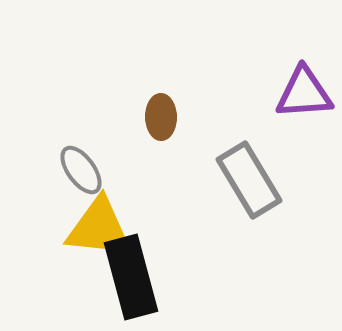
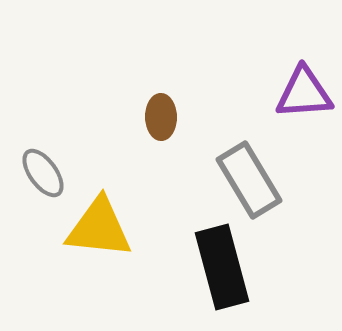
gray ellipse: moved 38 px left, 3 px down
black rectangle: moved 91 px right, 10 px up
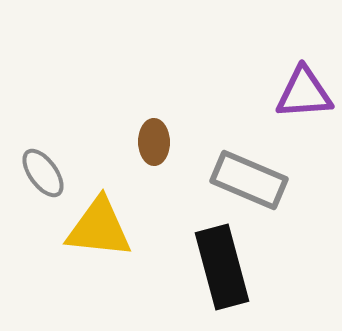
brown ellipse: moved 7 px left, 25 px down
gray rectangle: rotated 36 degrees counterclockwise
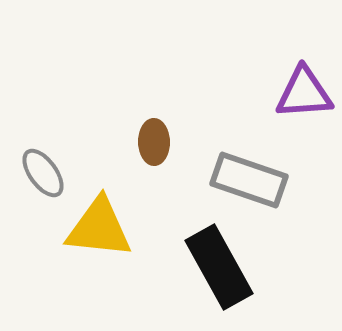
gray rectangle: rotated 4 degrees counterclockwise
black rectangle: moved 3 px left; rotated 14 degrees counterclockwise
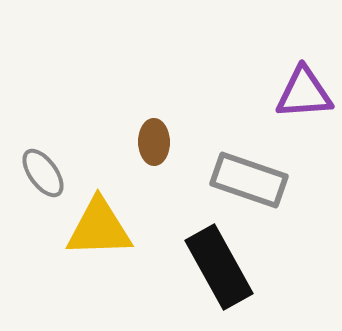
yellow triangle: rotated 8 degrees counterclockwise
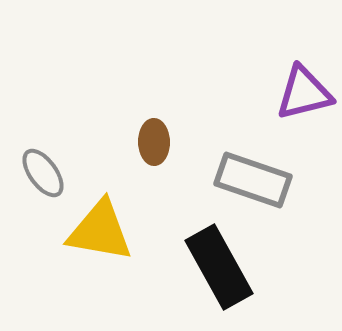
purple triangle: rotated 10 degrees counterclockwise
gray rectangle: moved 4 px right
yellow triangle: moved 1 px right, 3 px down; rotated 12 degrees clockwise
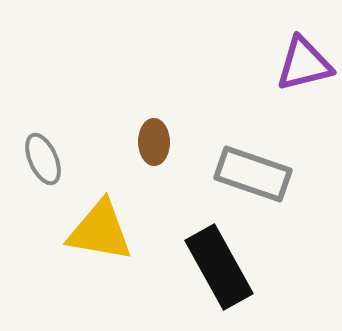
purple triangle: moved 29 px up
gray ellipse: moved 14 px up; rotated 12 degrees clockwise
gray rectangle: moved 6 px up
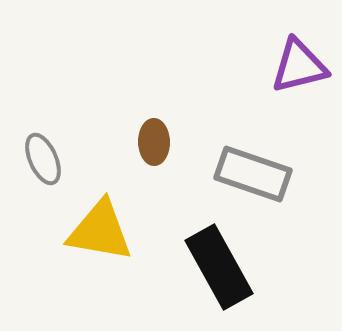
purple triangle: moved 5 px left, 2 px down
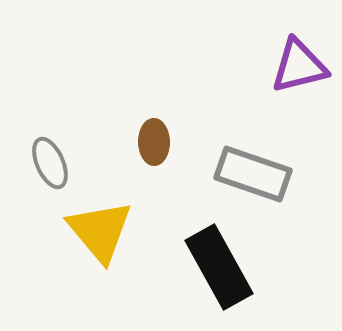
gray ellipse: moved 7 px right, 4 px down
yellow triangle: rotated 40 degrees clockwise
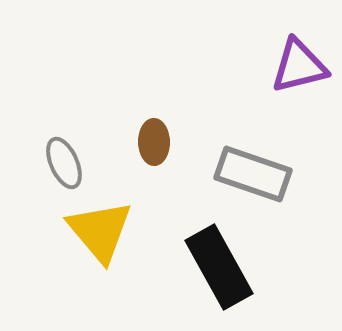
gray ellipse: moved 14 px right
